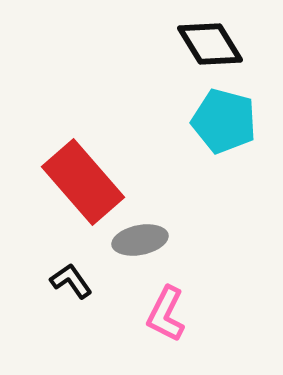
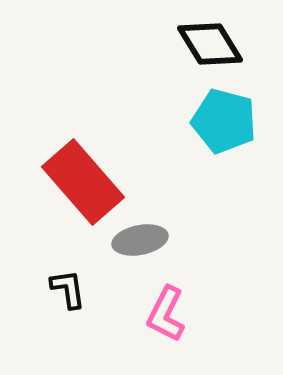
black L-shape: moved 3 px left, 8 px down; rotated 27 degrees clockwise
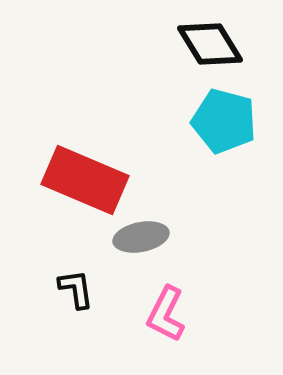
red rectangle: moved 2 px right, 2 px up; rotated 26 degrees counterclockwise
gray ellipse: moved 1 px right, 3 px up
black L-shape: moved 8 px right
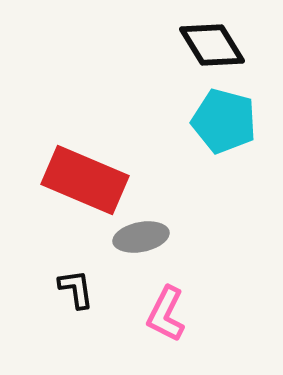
black diamond: moved 2 px right, 1 px down
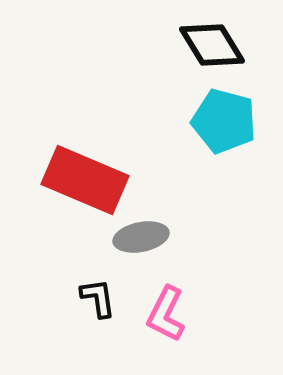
black L-shape: moved 22 px right, 9 px down
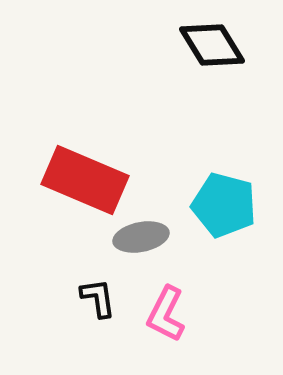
cyan pentagon: moved 84 px down
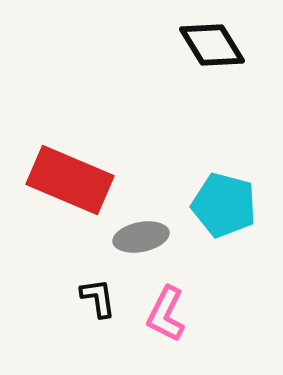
red rectangle: moved 15 px left
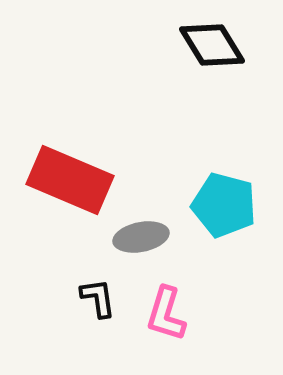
pink L-shape: rotated 10 degrees counterclockwise
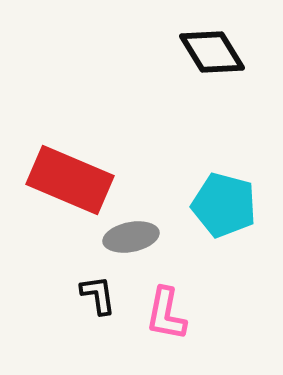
black diamond: moved 7 px down
gray ellipse: moved 10 px left
black L-shape: moved 3 px up
pink L-shape: rotated 6 degrees counterclockwise
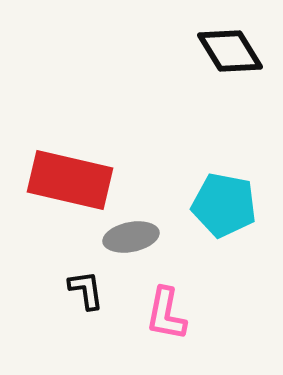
black diamond: moved 18 px right, 1 px up
red rectangle: rotated 10 degrees counterclockwise
cyan pentagon: rotated 4 degrees counterclockwise
black L-shape: moved 12 px left, 5 px up
